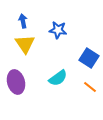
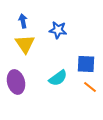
blue square: moved 3 px left, 6 px down; rotated 30 degrees counterclockwise
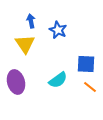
blue arrow: moved 8 px right
blue star: rotated 18 degrees clockwise
cyan semicircle: moved 2 px down
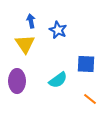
purple ellipse: moved 1 px right, 1 px up; rotated 15 degrees clockwise
orange line: moved 12 px down
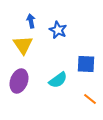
yellow triangle: moved 2 px left, 1 px down
purple ellipse: moved 2 px right; rotated 20 degrees clockwise
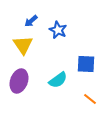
blue arrow: rotated 120 degrees counterclockwise
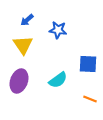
blue arrow: moved 4 px left, 1 px up
blue star: rotated 18 degrees counterclockwise
blue square: moved 2 px right
orange line: rotated 16 degrees counterclockwise
